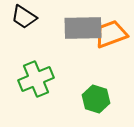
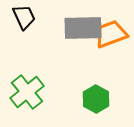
black trapezoid: rotated 148 degrees counterclockwise
green cross: moved 9 px left, 13 px down; rotated 16 degrees counterclockwise
green hexagon: rotated 12 degrees clockwise
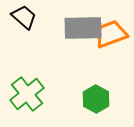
black trapezoid: rotated 24 degrees counterclockwise
green cross: moved 2 px down
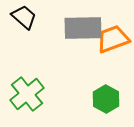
orange trapezoid: moved 2 px right, 5 px down
green hexagon: moved 10 px right
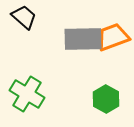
gray rectangle: moved 11 px down
orange trapezoid: moved 2 px up
green cross: rotated 20 degrees counterclockwise
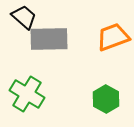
gray rectangle: moved 34 px left
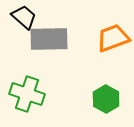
orange trapezoid: moved 1 px down
green cross: rotated 12 degrees counterclockwise
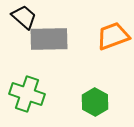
orange trapezoid: moved 2 px up
green hexagon: moved 11 px left, 3 px down
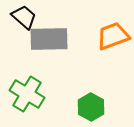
green cross: rotated 12 degrees clockwise
green hexagon: moved 4 px left, 5 px down
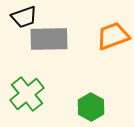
black trapezoid: rotated 120 degrees clockwise
green cross: rotated 20 degrees clockwise
